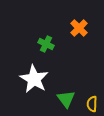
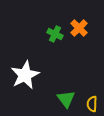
green cross: moved 9 px right, 10 px up
white star: moved 9 px left, 4 px up; rotated 16 degrees clockwise
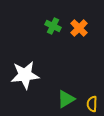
green cross: moved 2 px left, 8 px up
white star: rotated 20 degrees clockwise
green triangle: rotated 36 degrees clockwise
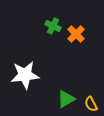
orange cross: moved 3 px left, 6 px down
yellow semicircle: moved 1 px left; rotated 28 degrees counterclockwise
